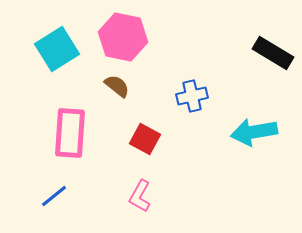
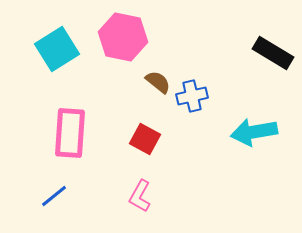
brown semicircle: moved 41 px right, 4 px up
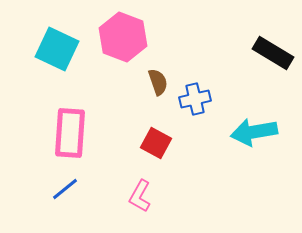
pink hexagon: rotated 9 degrees clockwise
cyan square: rotated 33 degrees counterclockwise
brown semicircle: rotated 32 degrees clockwise
blue cross: moved 3 px right, 3 px down
red square: moved 11 px right, 4 px down
blue line: moved 11 px right, 7 px up
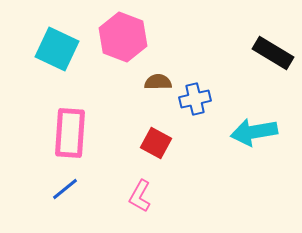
brown semicircle: rotated 72 degrees counterclockwise
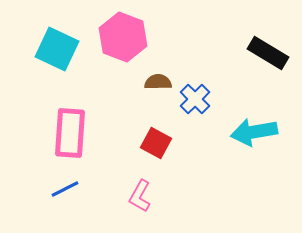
black rectangle: moved 5 px left
blue cross: rotated 32 degrees counterclockwise
blue line: rotated 12 degrees clockwise
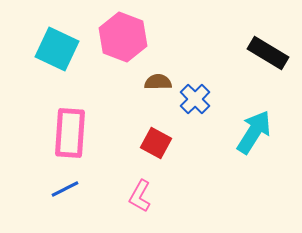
cyan arrow: rotated 132 degrees clockwise
